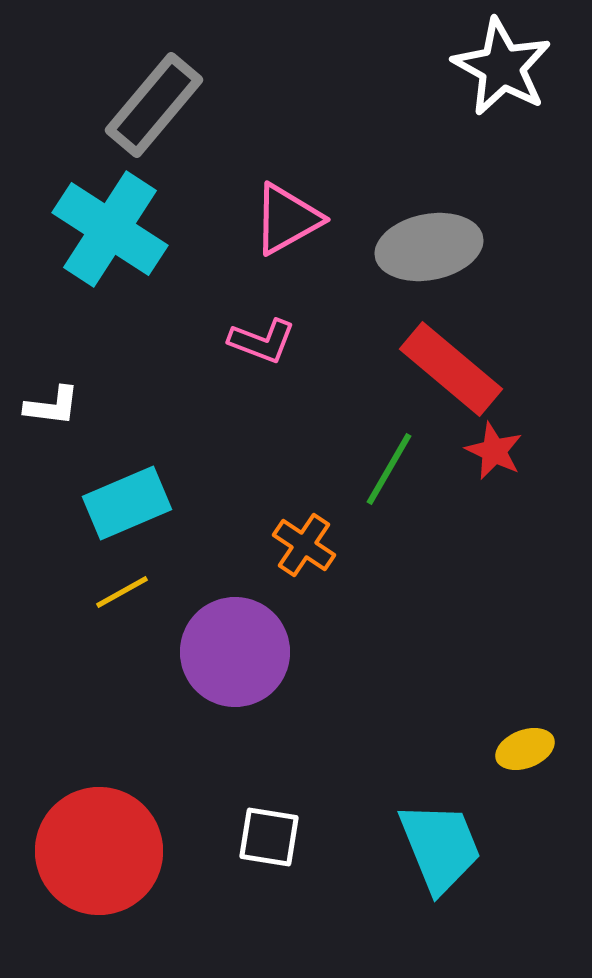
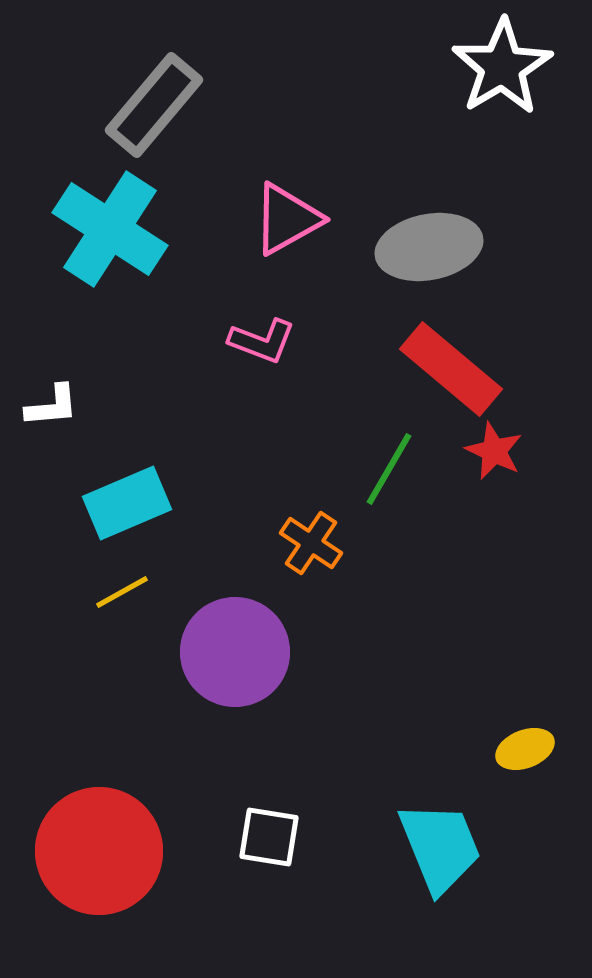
white star: rotated 12 degrees clockwise
white L-shape: rotated 12 degrees counterclockwise
orange cross: moved 7 px right, 2 px up
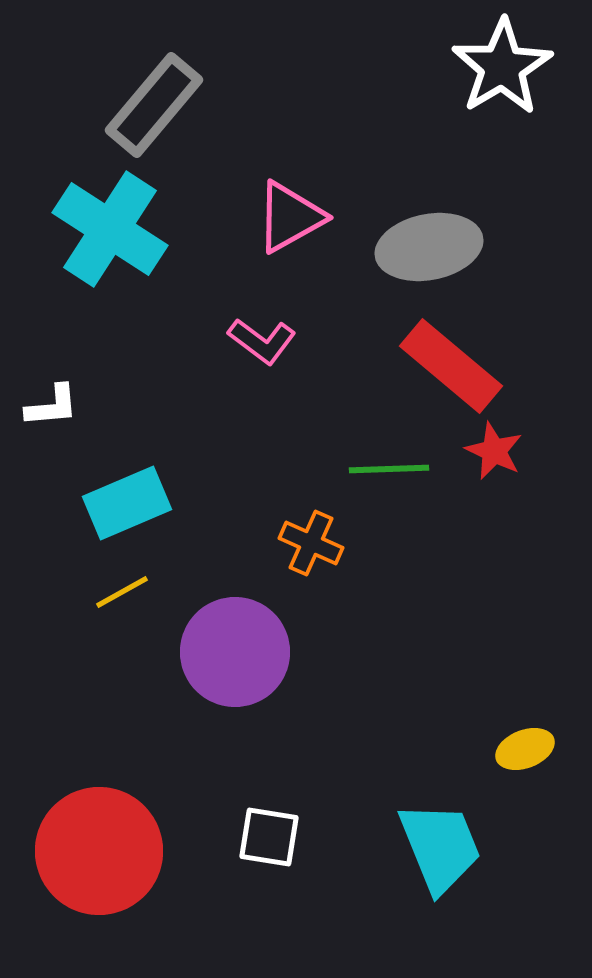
pink triangle: moved 3 px right, 2 px up
pink L-shape: rotated 16 degrees clockwise
red rectangle: moved 3 px up
green line: rotated 58 degrees clockwise
orange cross: rotated 10 degrees counterclockwise
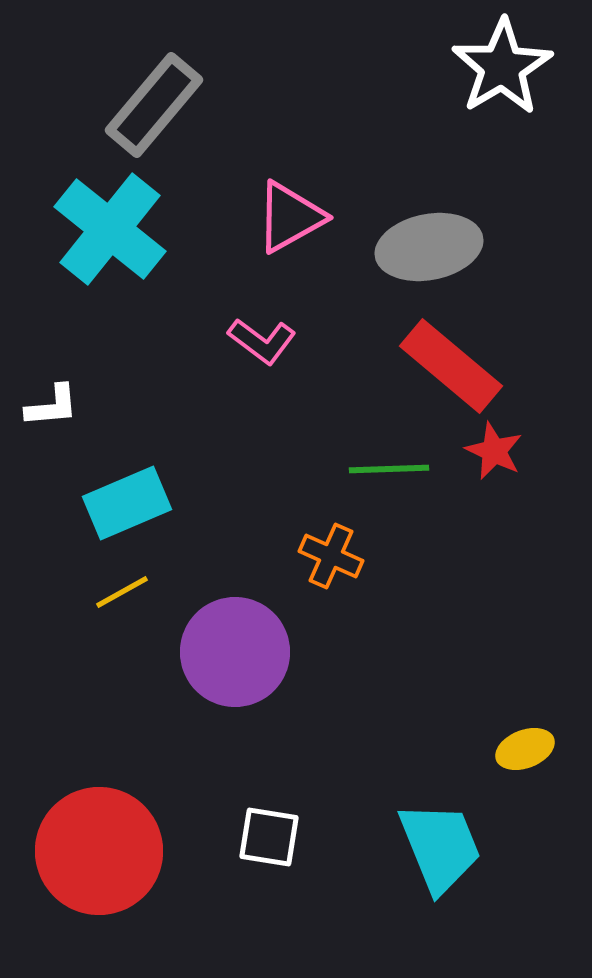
cyan cross: rotated 6 degrees clockwise
orange cross: moved 20 px right, 13 px down
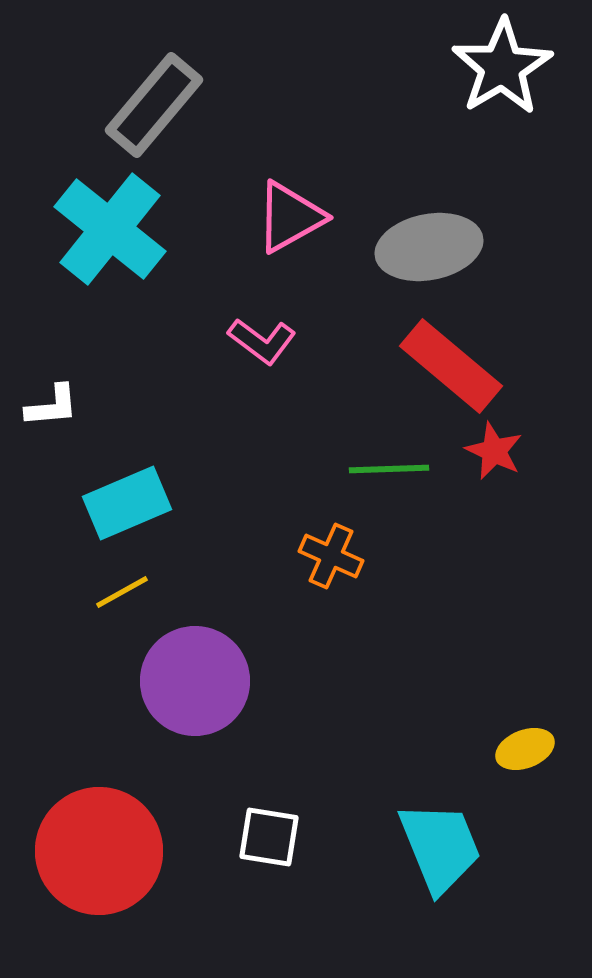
purple circle: moved 40 px left, 29 px down
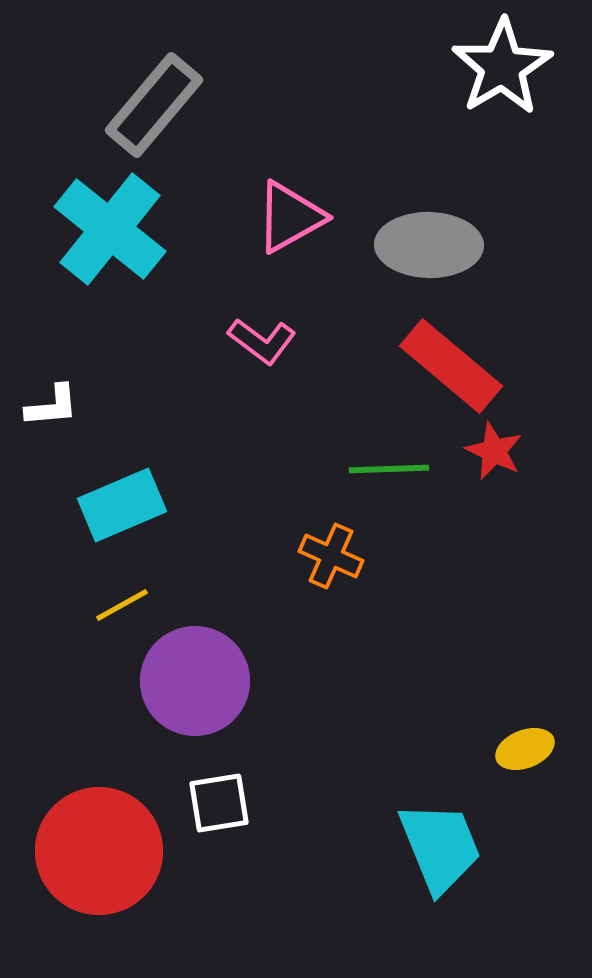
gray ellipse: moved 2 px up; rotated 12 degrees clockwise
cyan rectangle: moved 5 px left, 2 px down
yellow line: moved 13 px down
white square: moved 50 px left, 34 px up; rotated 18 degrees counterclockwise
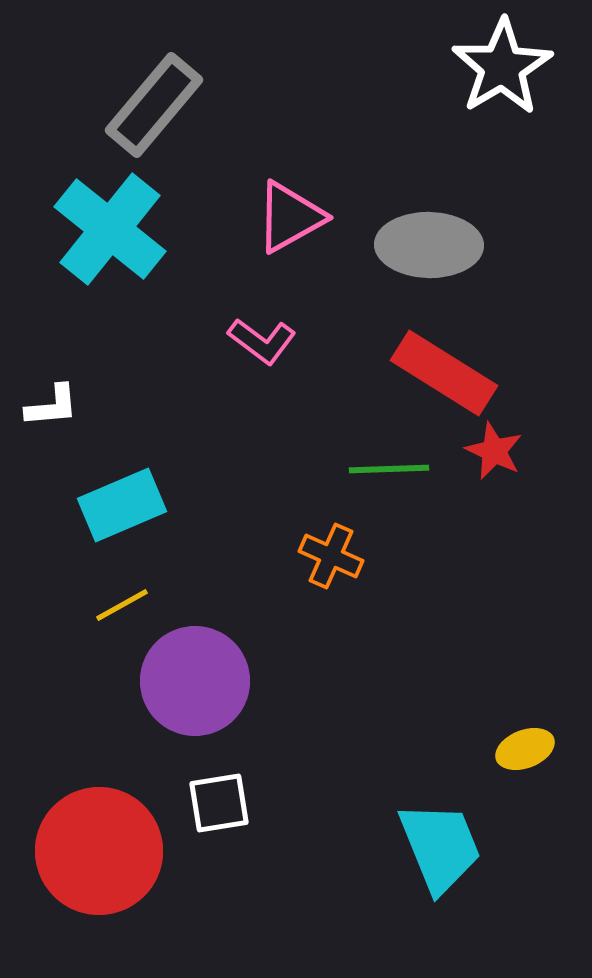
red rectangle: moved 7 px left, 7 px down; rotated 8 degrees counterclockwise
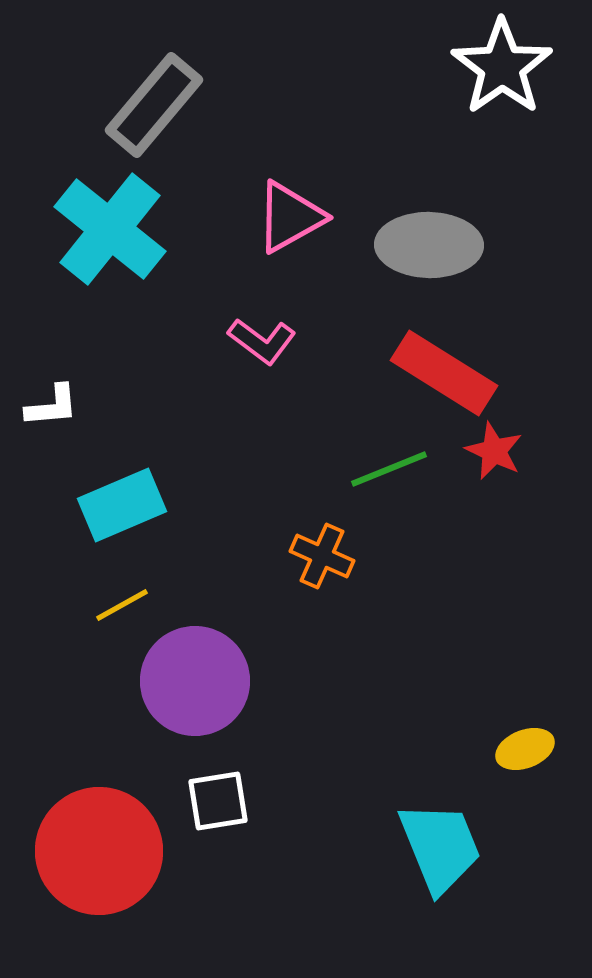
white star: rotated 4 degrees counterclockwise
green line: rotated 20 degrees counterclockwise
orange cross: moved 9 px left
white square: moved 1 px left, 2 px up
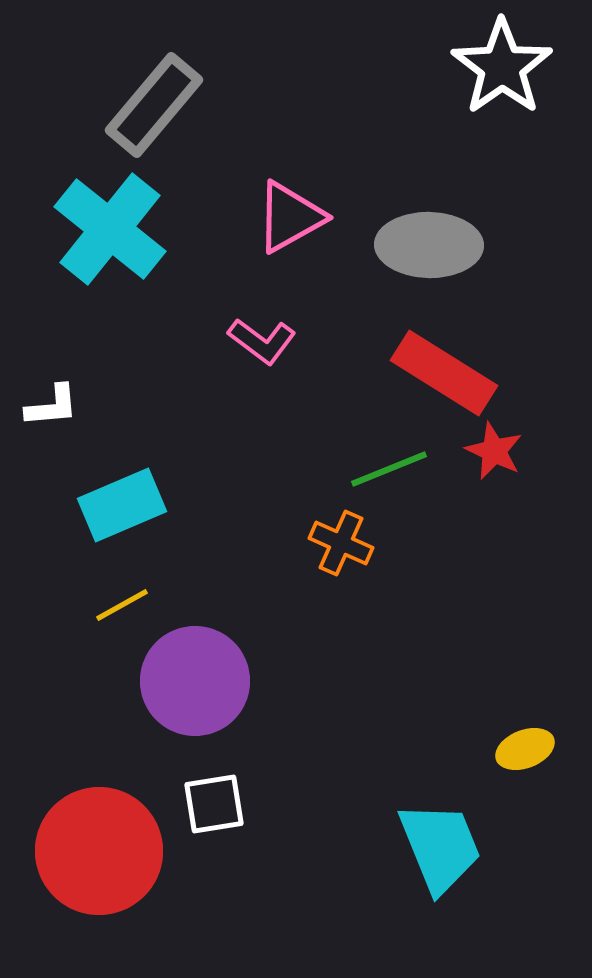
orange cross: moved 19 px right, 13 px up
white square: moved 4 px left, 3 px down
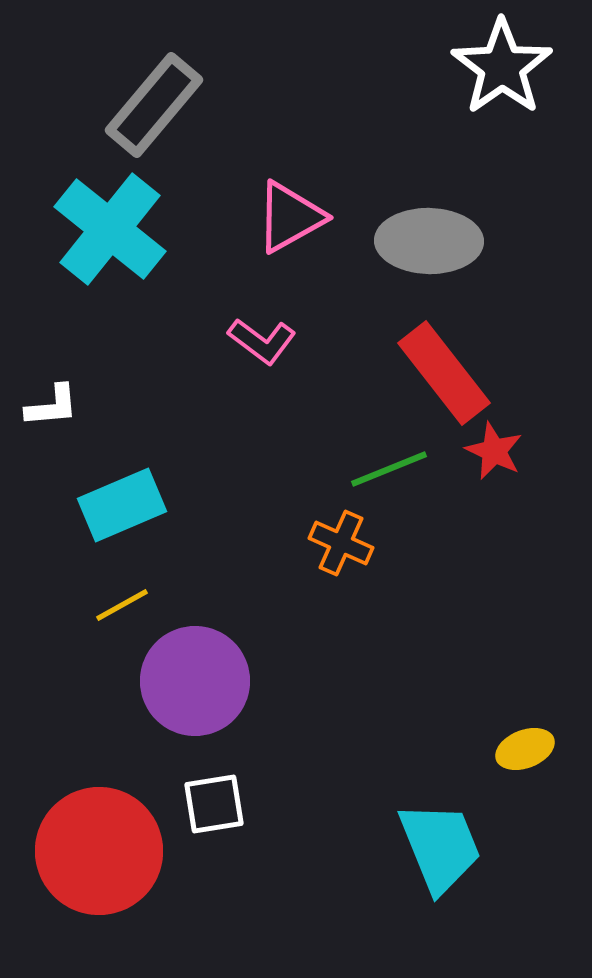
gray ellipse: moved 4 px up
red rectangle: rotated 20 degrees clockwise
